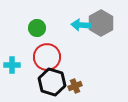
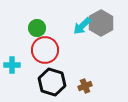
cyan arrow: moved 1 px right, 1 px down; rotated 48 degrees counterclockwise
red circle: moved 2 px left, 7 px up
brown cross: moved 10 px right
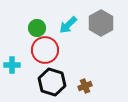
cyan arrow: moved 14 px left, 1 px up
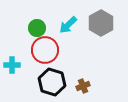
brown cross: moved 2 px left
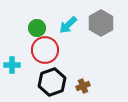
black hexagon: rotated 24 degrees clockwise
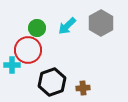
cyan arrow: moved 1 px left, 1 px down
red circle: moved 17 px left
brown cross: moved 2 px down; rotated 16 degrees clockwise
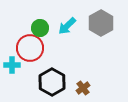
green circle: moved 3 px right
red circle: moved 2 px right, 2 px up
black hexagon: rotated 12 degrees counterclockwise
brown cross: rotated 32 degrees counterclockwise
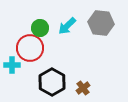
gray hexagon: rotated 25 degrees counterclockwise
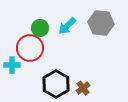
black hexagon: moved 4 px right, 2 px down
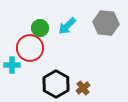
gray hexagon: moved 5 px right
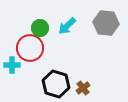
black hexagon: rotated 12 degrees counterclockwise
